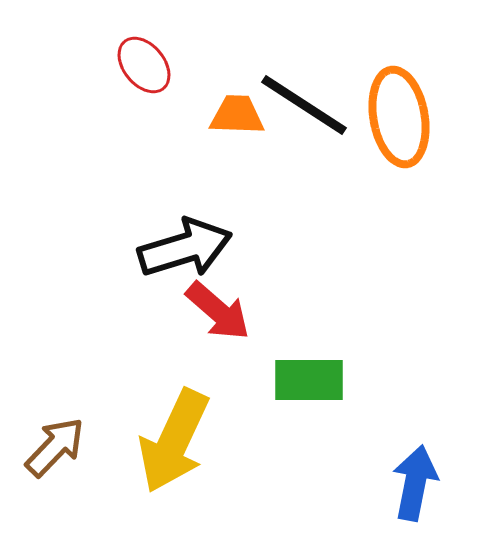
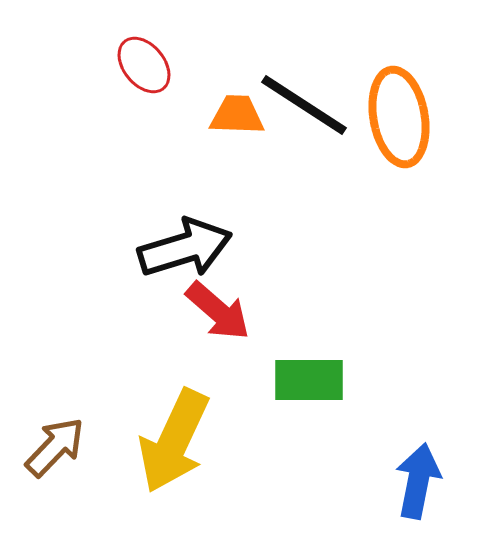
blue arrow: moved 3 px right, 2 px up
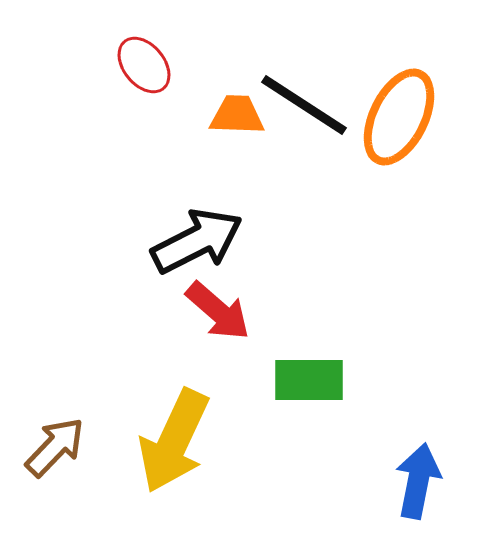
orange ellipse: rotated 36 degrees clockwise
black arrow: moved 12 px right, 7 px up; rotated 10 degrees counterclockwise
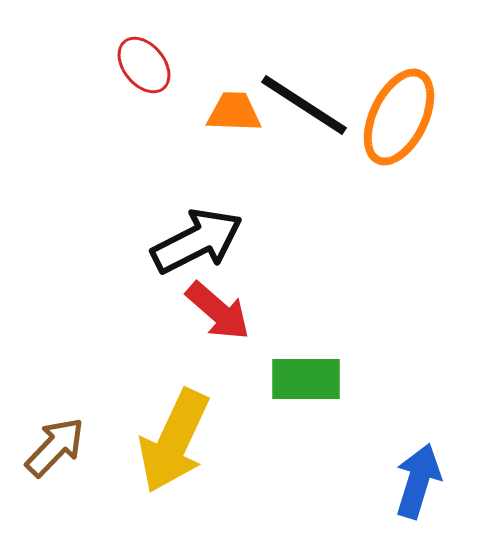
orange trapezoid: moved 3 px left, 3 px up
green rectangle: moved 3 px left, 1 px up
blue arrow: rotated 6 degrees clockwise
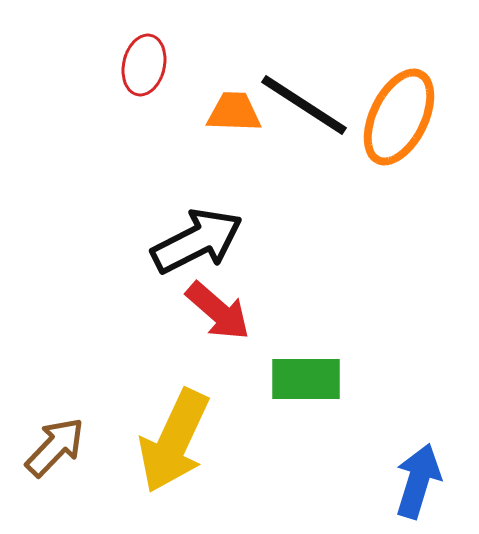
red ellipse: rotated 52 degrees clockwise
